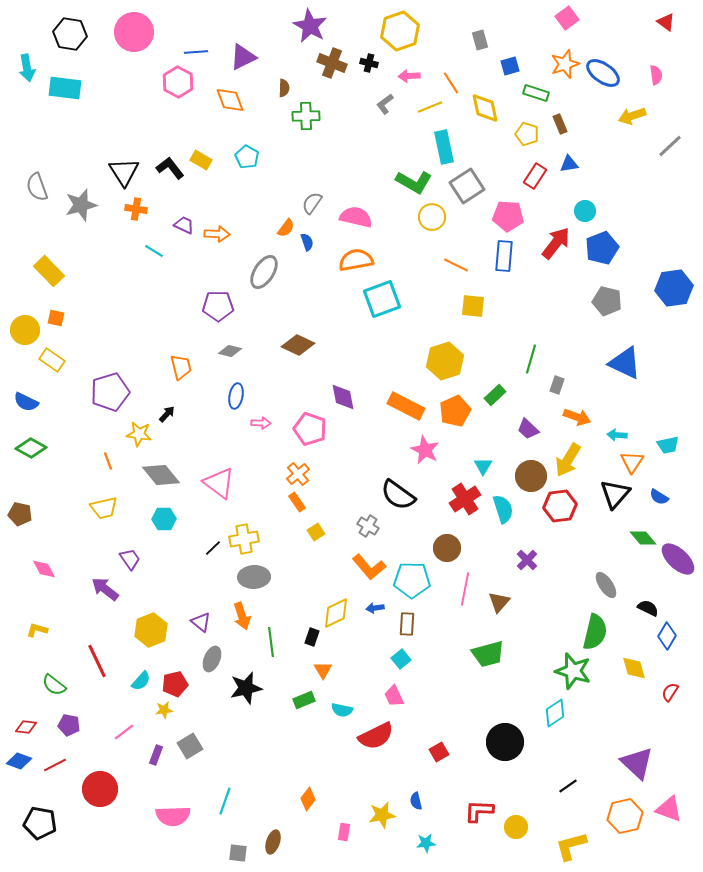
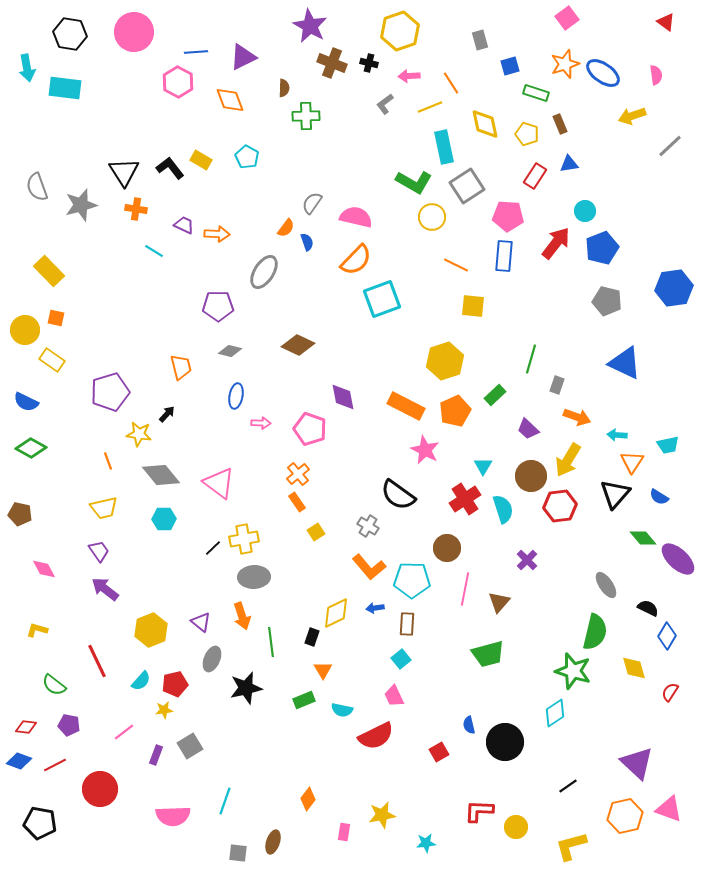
yellow diamond at (485, 108): moved 16 px down
orange semicircle at (356, 260): rotated 144 degrees clockwise
purple trapezoid at (130, 559): moved 31 px left, 8 px up
blue semicircle at (416, 801): moved 53 px right, 76 px up
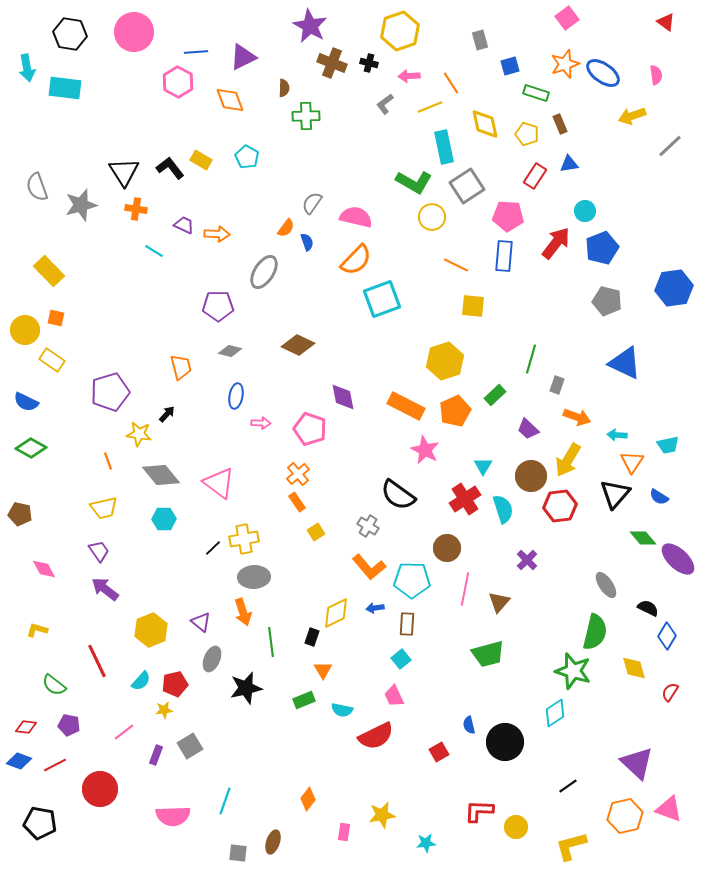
orange arrow at (242, 616): moved 1 px right, 4 px up
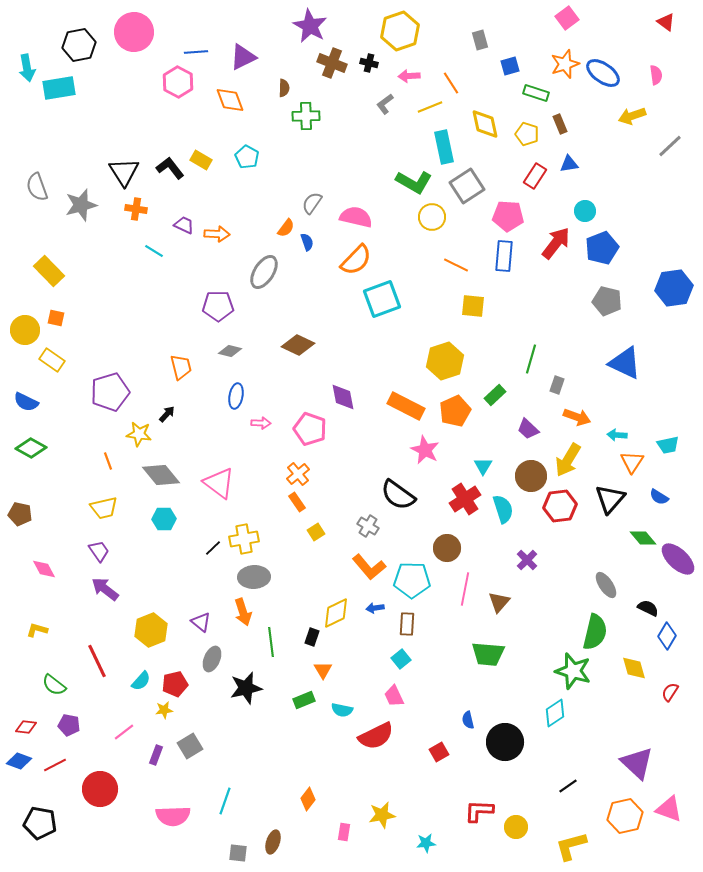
black hexagon at (70, 34): moved 9 px right, 11 px down; rotated 20 degrees counterclockwise
cyan rectangle at (65, 88): moved 6 px left; rotated 16 degrees counterclockwise
black triangle at (615, 494): moved 5 px left, 5 px down
green trapezoid at (488, 654): rotated 20 degrees clockwise
blue semicircle at (469, 725): moved 1 px left, 5 px up
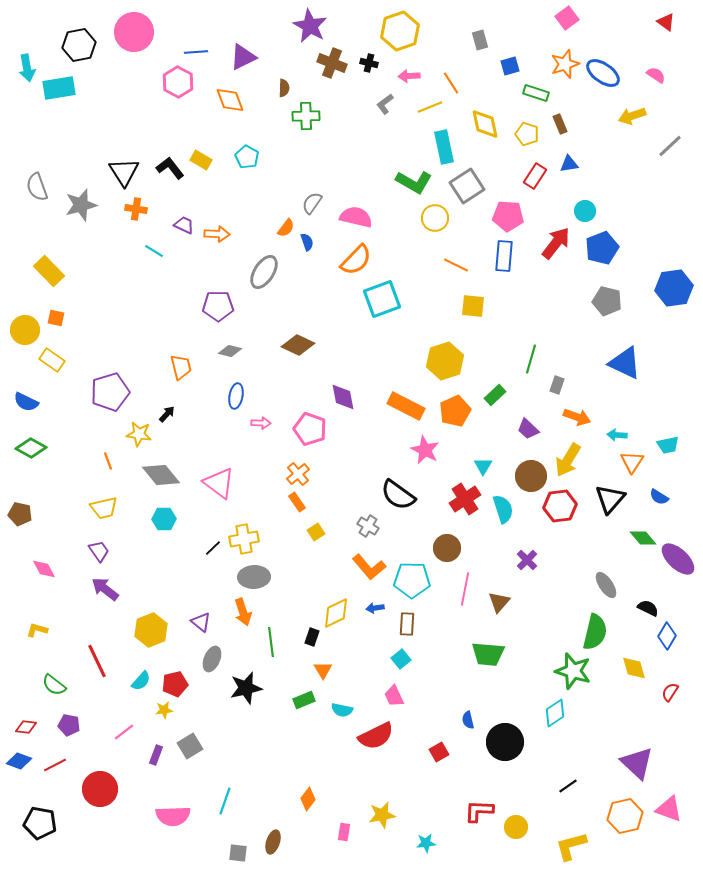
pink semicircle at (656, 75): rotated 48 degrees counterclockwise
yellow circle at (432, 217): moved 3 px right, 1 px down
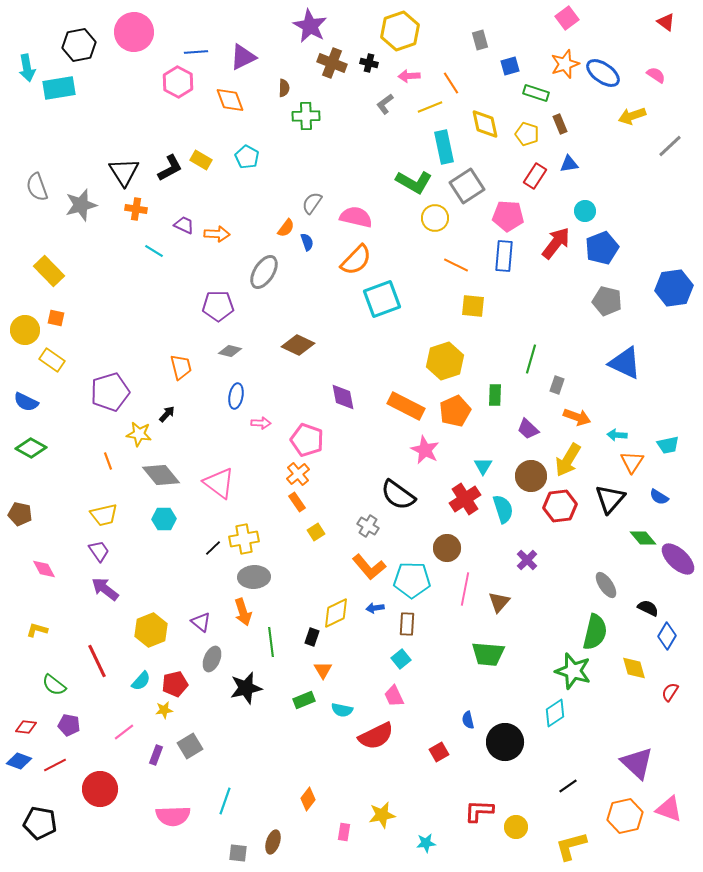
black L-shape at (170, 168): rotated 100 degrees clockwise
green rectangle at (495, 395): rotated 45 degrees counterclockwise
pink pentagon at (310, 429): moved 3 px left, 11 px down
yellow trapezoid at (104, 508): moved 7 px down
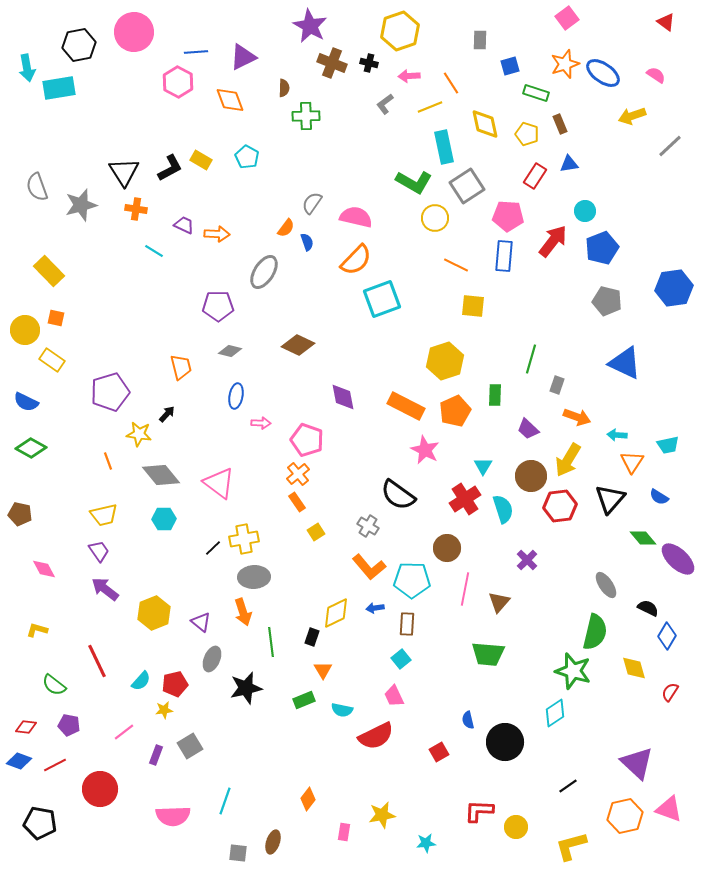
gray rectangle at (480, 40): rotated 18 degrees clockwise
red arrow at (556, 243): moved 3 px left, 2 px up
yellow hexagon at (151, 630): moved 3 px right, 17 px up
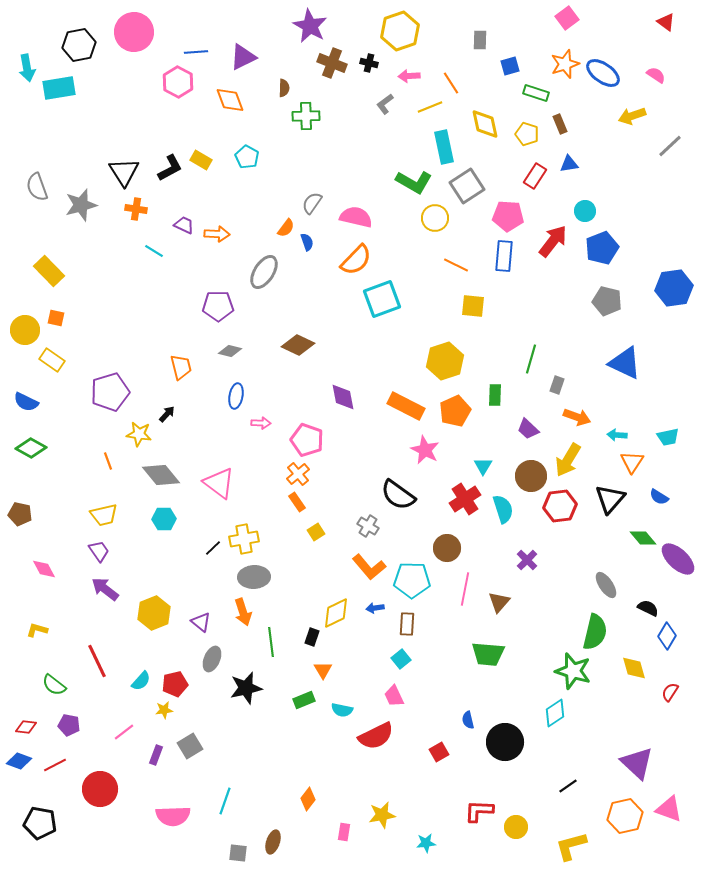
cyan trapezoid at (668, 445): moved 8 px up
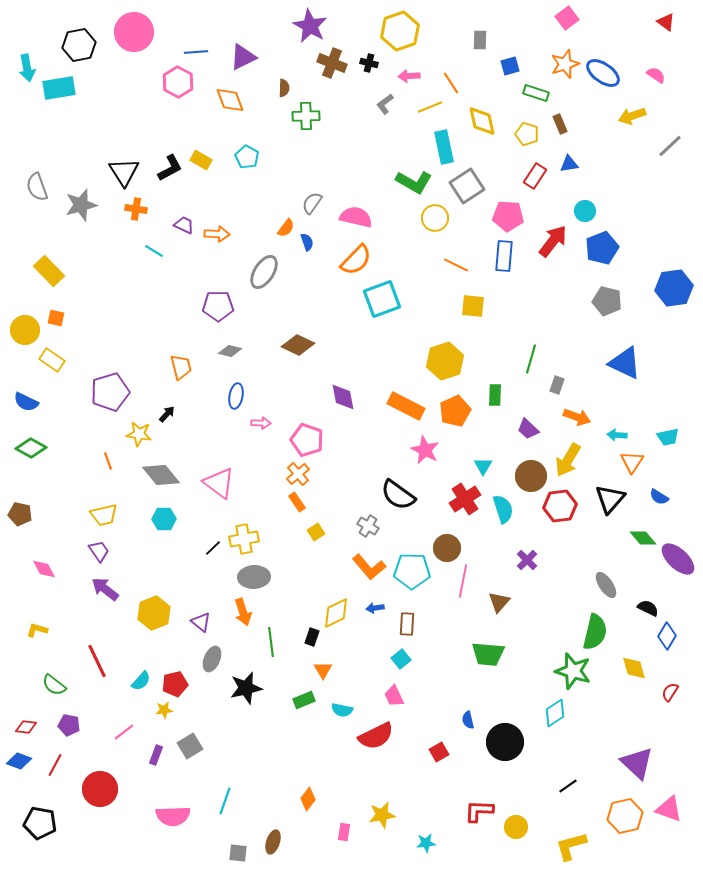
yellow diamond at (485, 124): moved 3 px left, 3 px up
cyan pentagon at (412, 580): moved 9 px up
pink line at (465, 589): moved 2 px left, 8 px up
red line at (55, 765): rotated 35 degrees counterclockwise
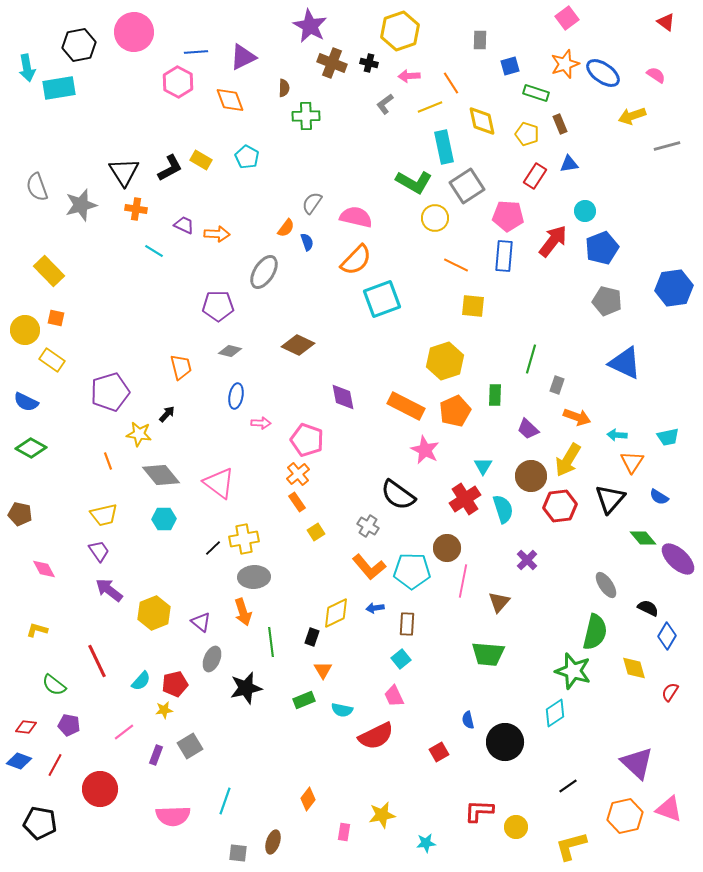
gray line at (670, 146): moved 3 px left; rotated 28 degrees clockwise
purple arrow at (105, 589): moved 4 px right, 1 px down
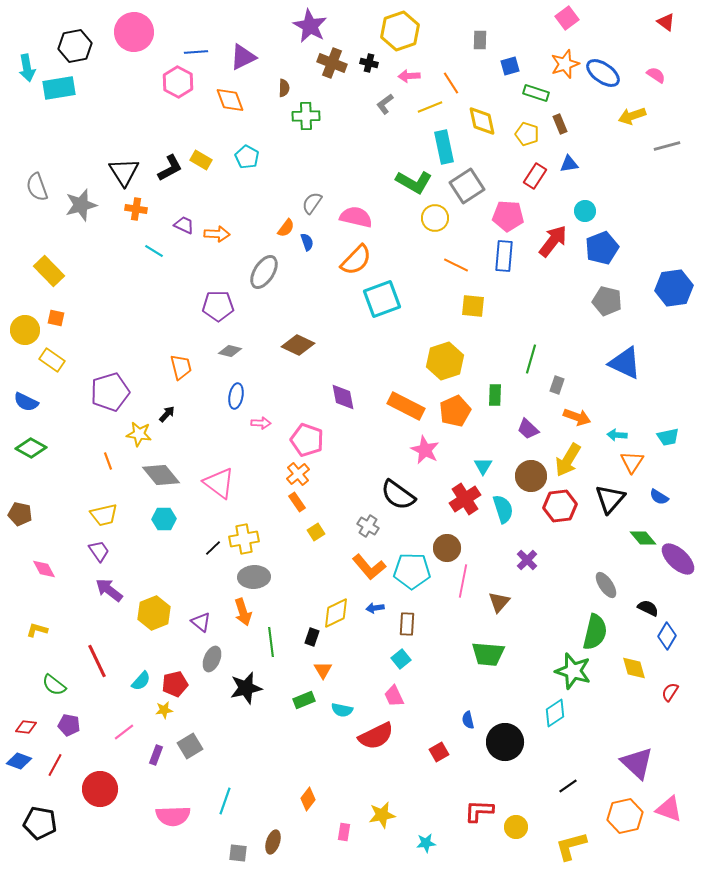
black hexagon at (79, 45): moved 4 px left, 1 px down
